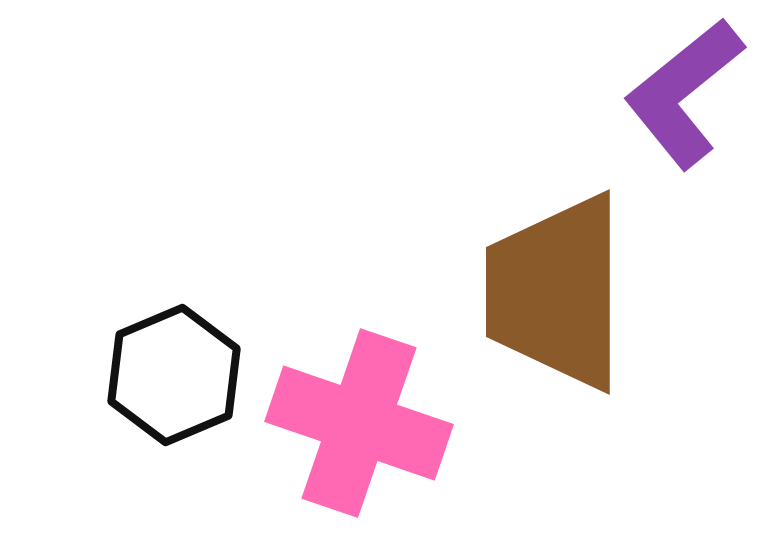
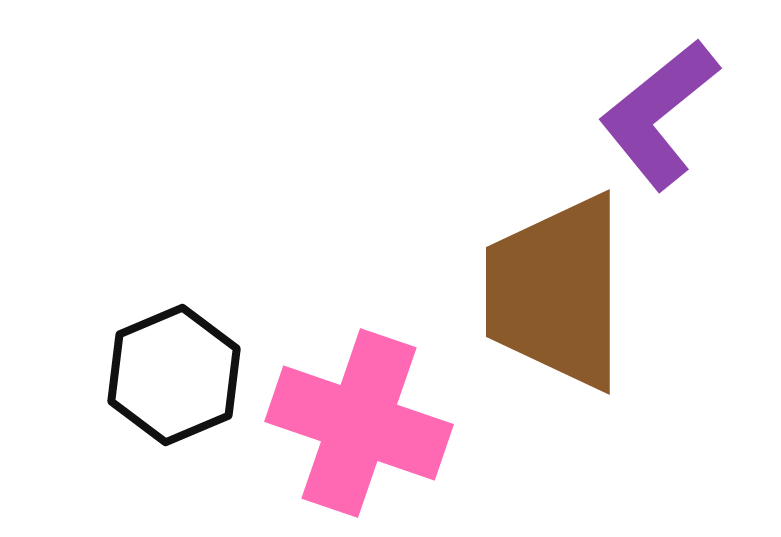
purple L-shape: moved 25 px left, 21 px down
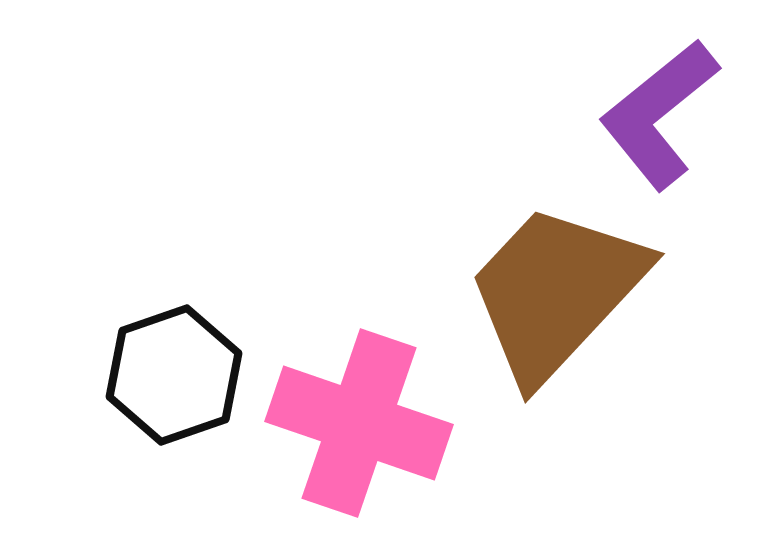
brown trapezoid: rotated 43 degrees clockwise
black hexagon: rotated 4 degrees clockwise
